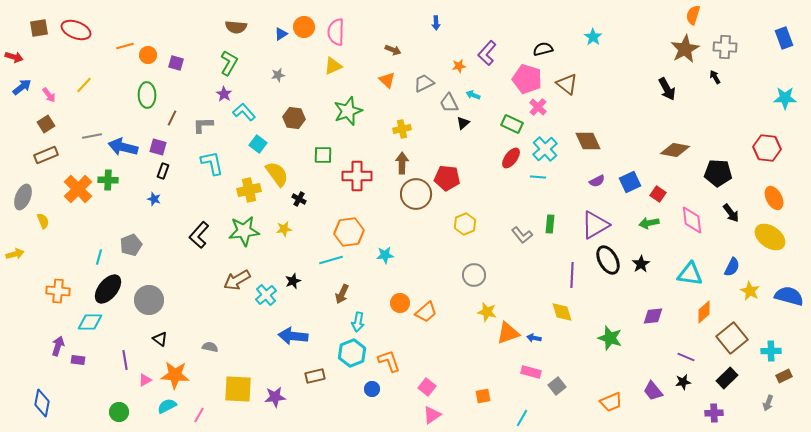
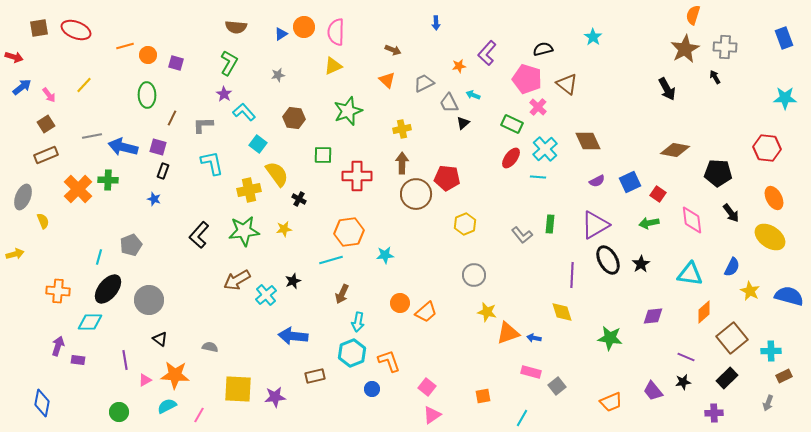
green star at (610, 338): rotated 10 degrees counterclockwise
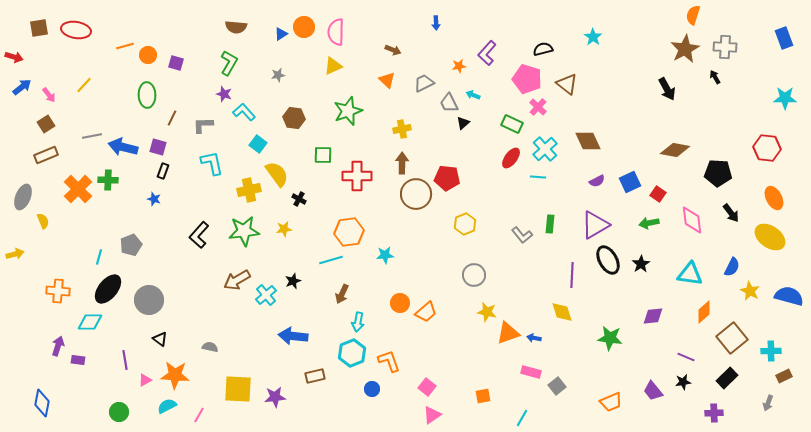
red ellipse at (76, 30): rotated 12 degrees counterclockwise
purple star at (224, 94): rotated 14 degrees counterclockwise
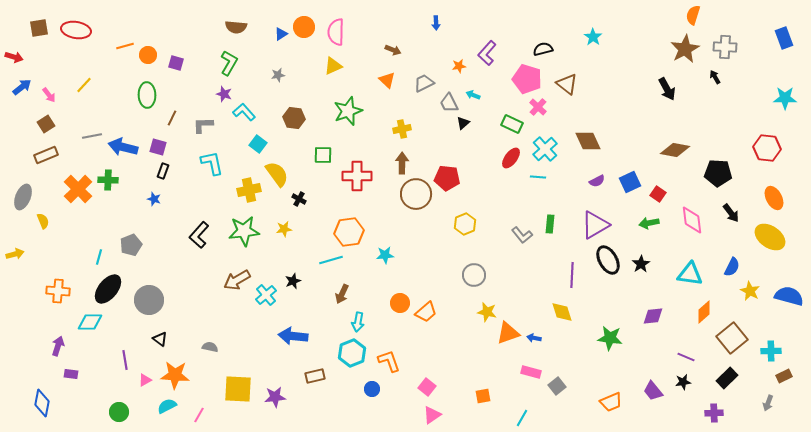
purple rectangle at (78, 360): moved 7 px left, 14 px down
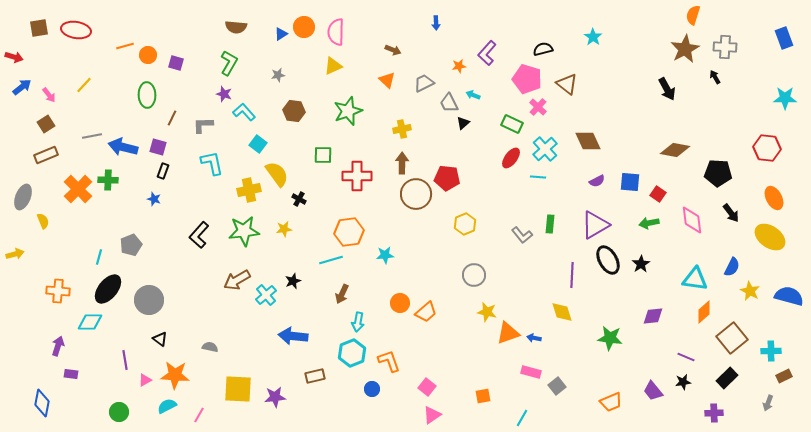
brown hexagon at (294, 118): moved 7 px up
blue square at (630, 182): rotated 30 degrees clockwise
cyan triangle at (690, 274): moved 5 px right, 5 px down
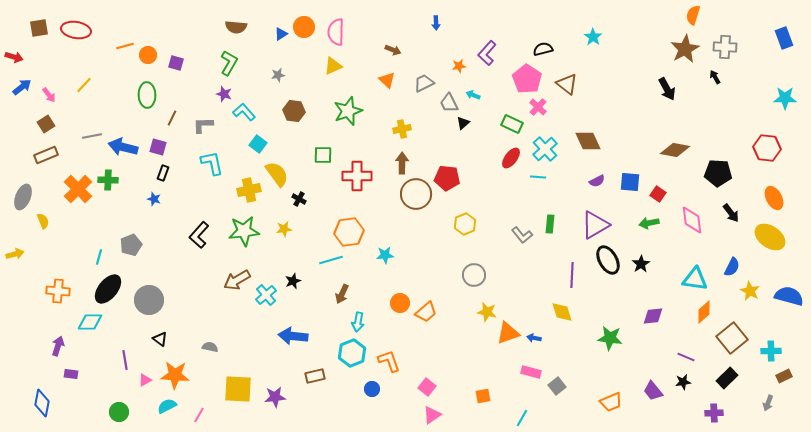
pink pentagon at (527, 79): rotated 16 degrees clockwise
black rectangle at (163, 171): moved 2 px down
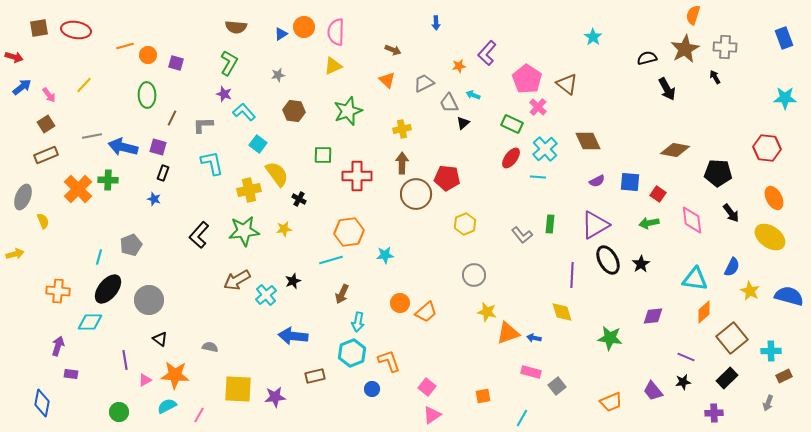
black semicircle at (543, 49): moved 104 px right, 9 px down
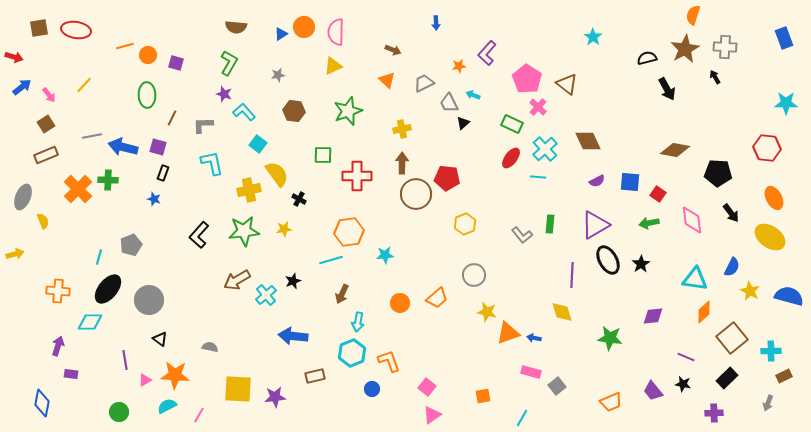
cyan star at (785, 98): moved 1 px right, 5 px down
orange trapezoid at (426, 312): moved 11 px right, 14 px up
black star at (683, 382): moved 2 px down; rotated 21 degrees clockwise
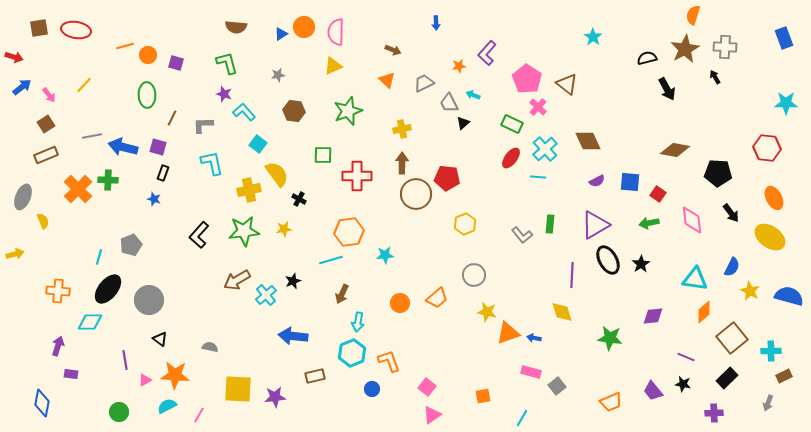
green L-shape at (229, 63): moved 2 px left; rotated 45 degrees counterclockwise
